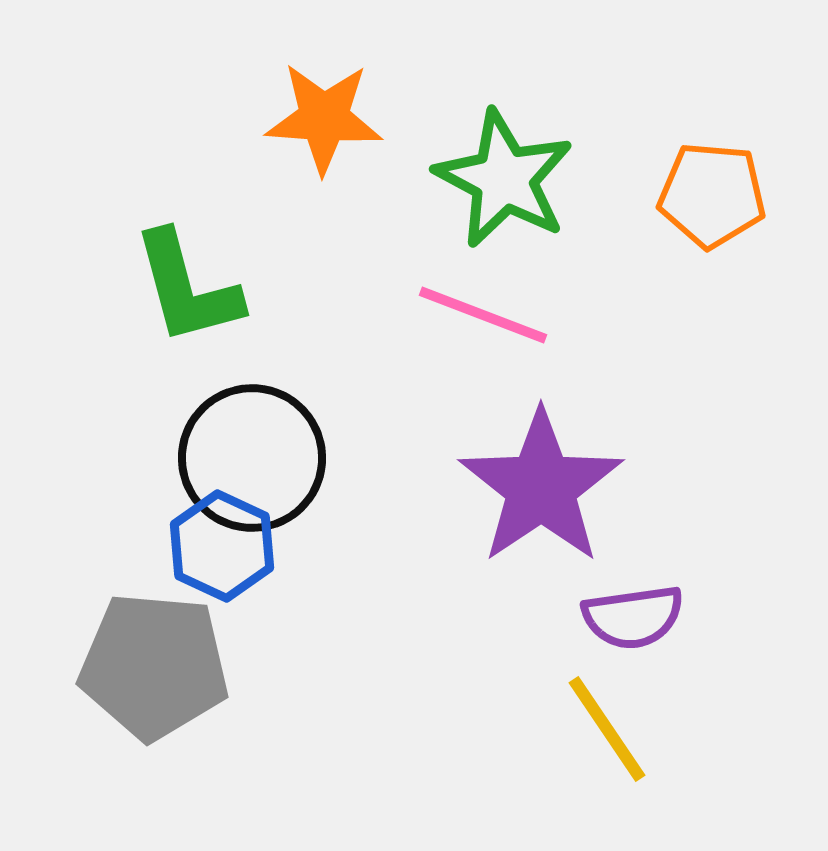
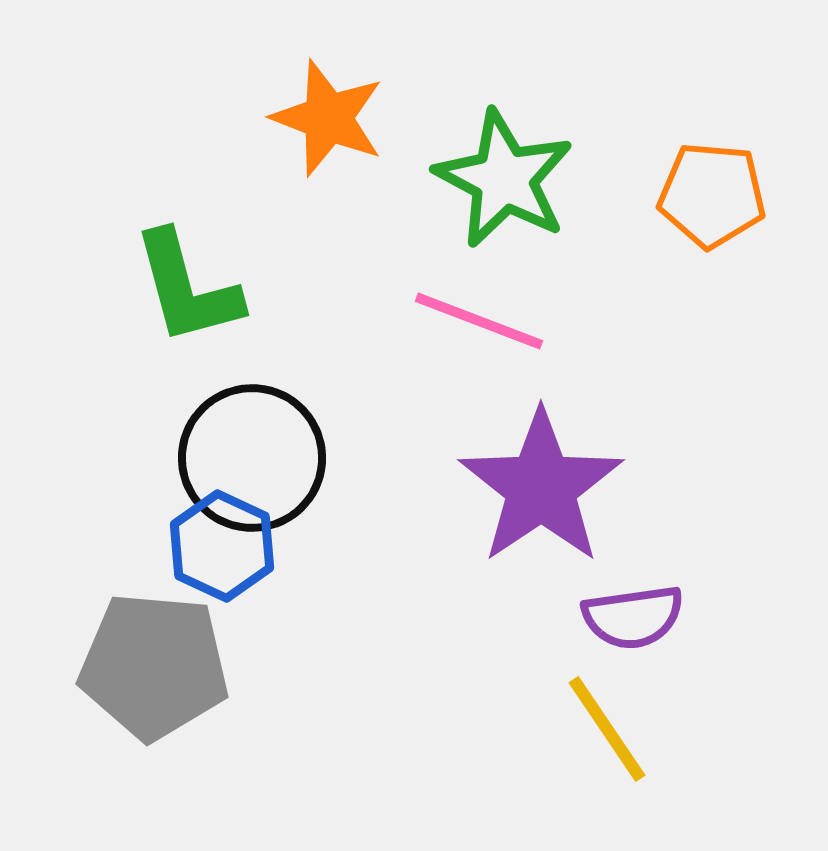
orange star: moved 4 px right; rotated 17 degrees clockwise
pink line: moved 4 px left, 6 px down
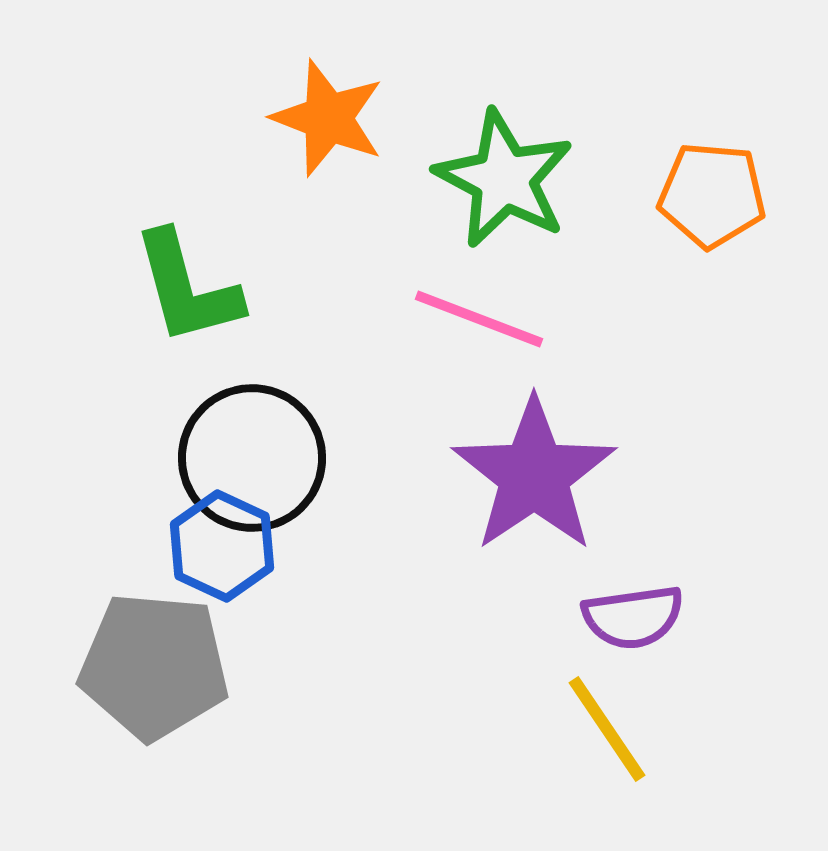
pink line: moved 2 px up
purple star: moved 7 px left, 12 px up
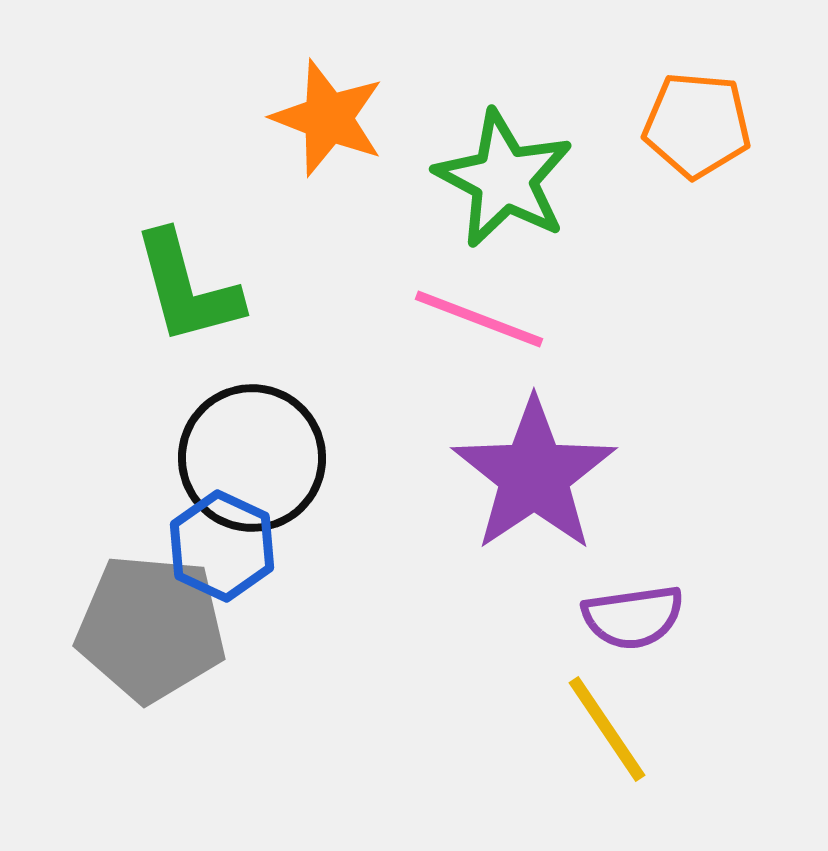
orange pentagon: moved 15 px left, 70 px up
gray pentagon: moved 3 px left, 38 px up
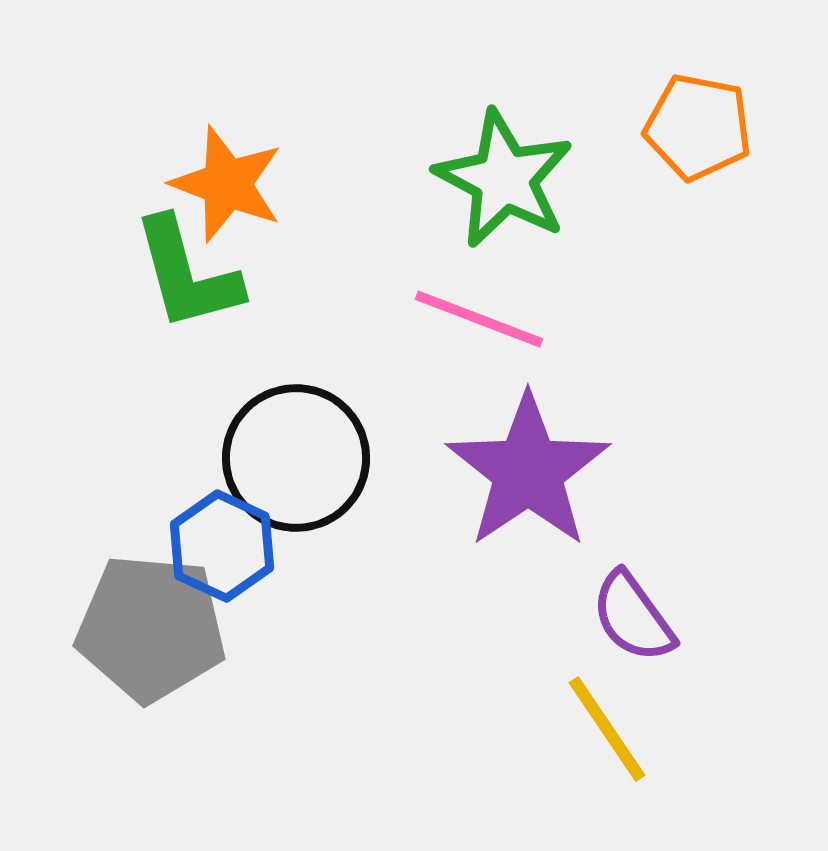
orange star: moved 101 px left, 66 px down
orange pentagon: moved 1 px right, 2 px down; rotated 6 degrees clockwise
green L-shape: moved 14 px up
black circle: moved 44 px right
purple star: moved 6 px left, 4 px up
purple semicircle: rotated 62 degrees clockwise
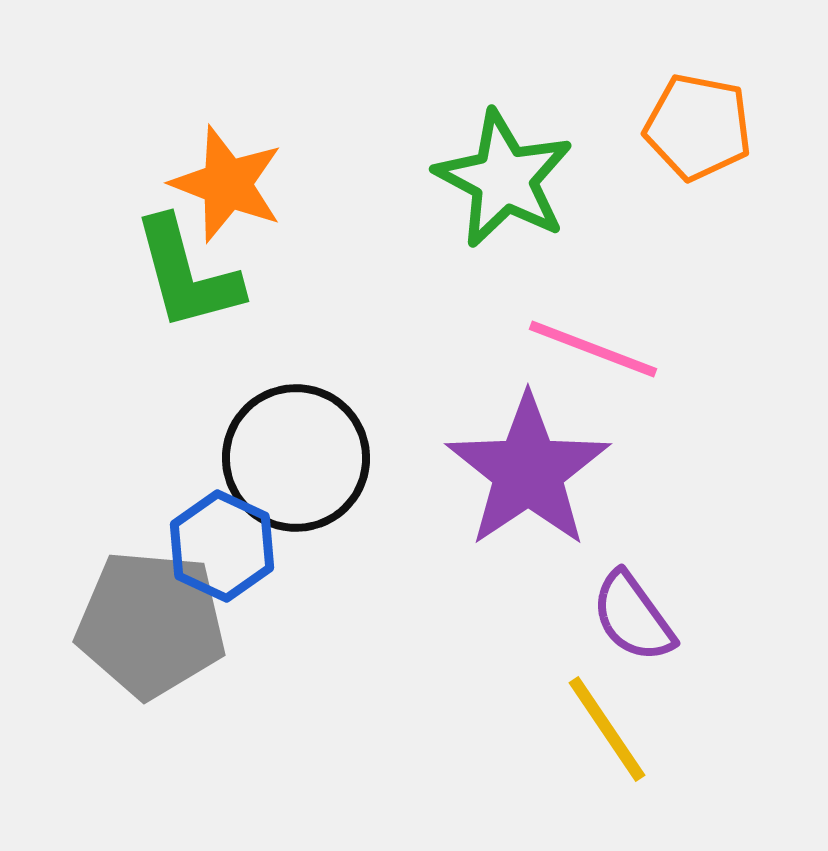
pink line: moved 114 px right, 30 px down
gray pentagon: moved 4 px up
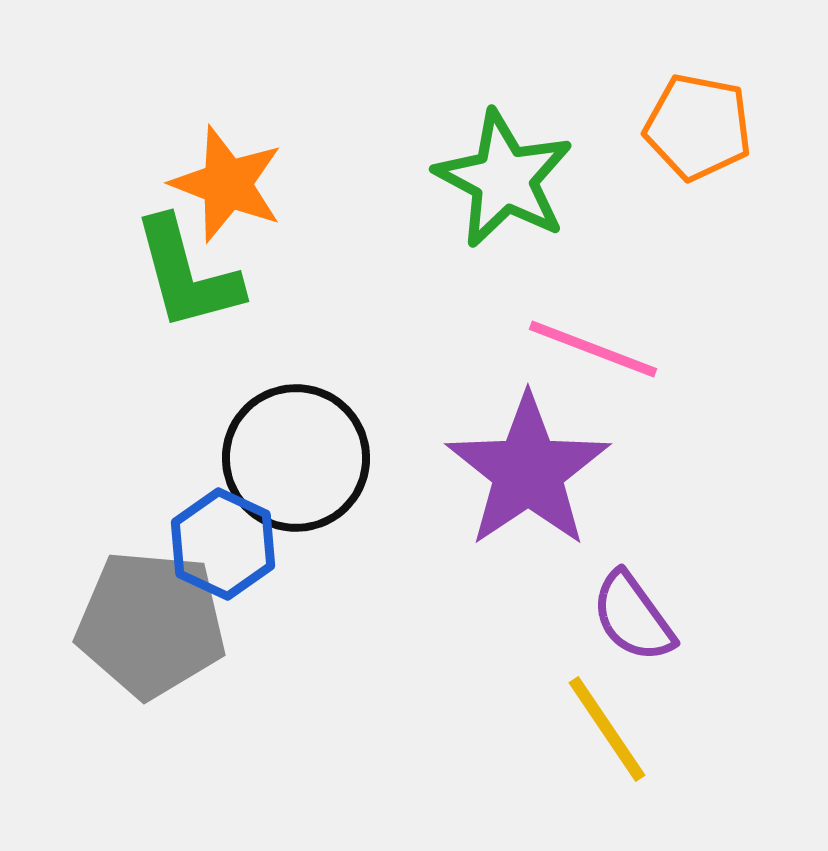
blue hexagon: moved 1 px right, 2 px up
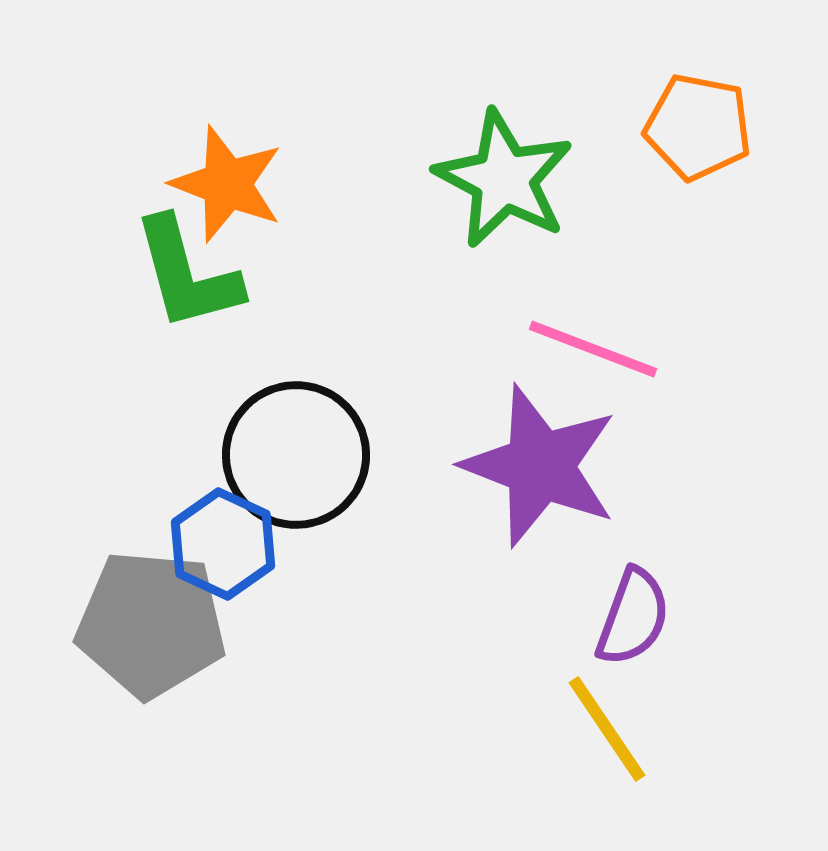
black circle: moved 3 px up
purple star: moved 12 px right, 5 px up; rotated 17 degrees counterclockwise
purple semicircle: rotated 124 degrees counterclockwise
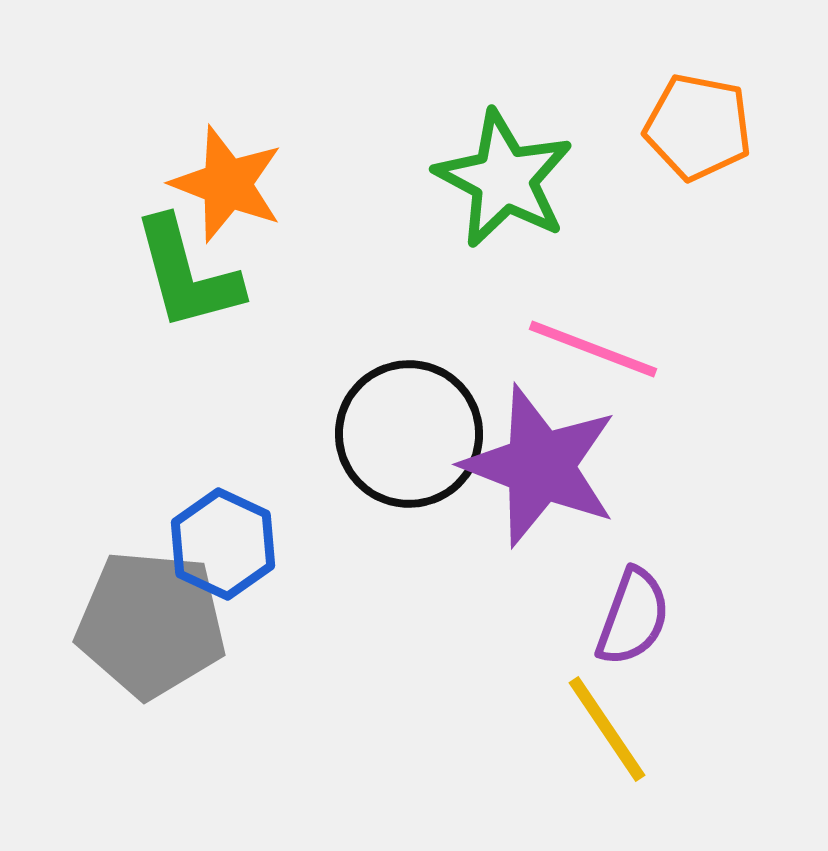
black circle: moved 113 px right, 21 px up
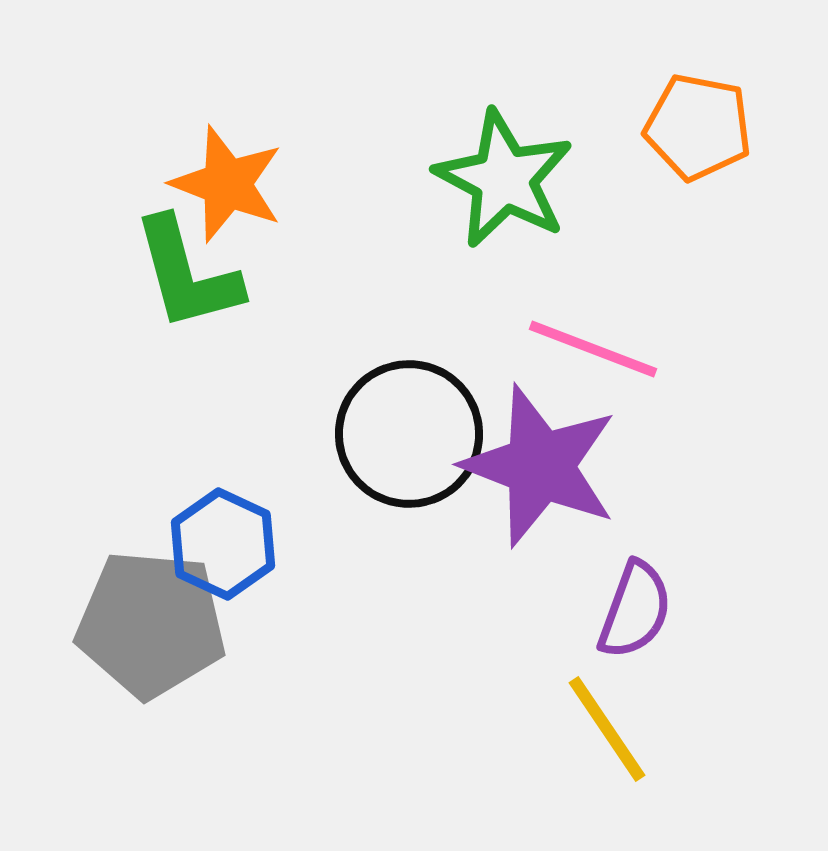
purple semicircle: moved 2 px right, 7 px up
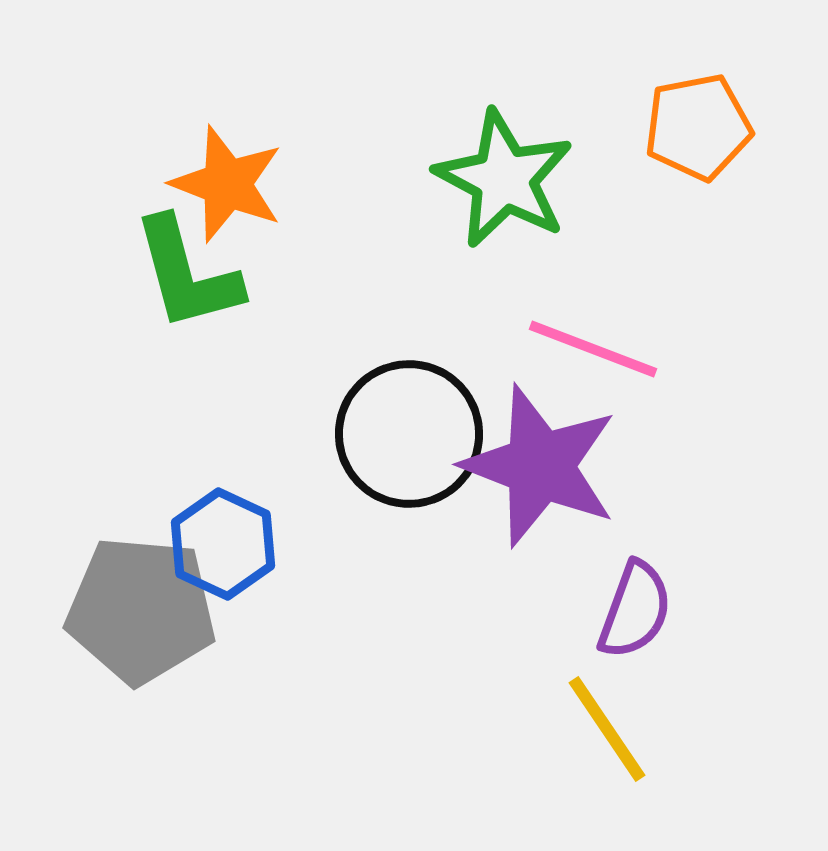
orange pentagon: rotated 22 degrees counterclockwise
gray pentagon: moved 10 px left, 14 px up
